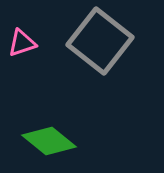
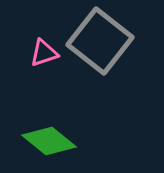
pink triangle: moved 22 px right, 10 px down
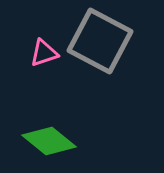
gray square: rotated 10 degrees counterclockwise
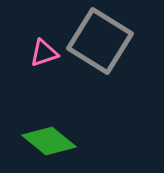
gray square: rotated 4 degrees clockwise
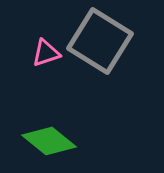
pink triangle: moved 2 px right
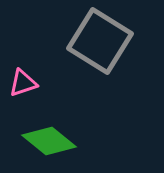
pink triangle: moved 23 px left, 30 px down
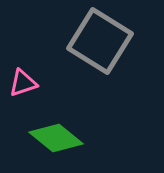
green diamond: moved 7 px right, 3 px up
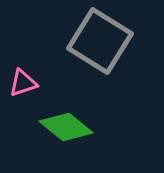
green diamond: moved 10 px right, 11 px up
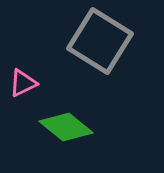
pink triangle: rotated 8 degrees counterclockwise
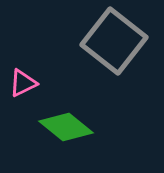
gray square: moved 14 px right; rotated 6 degrees clockwise
